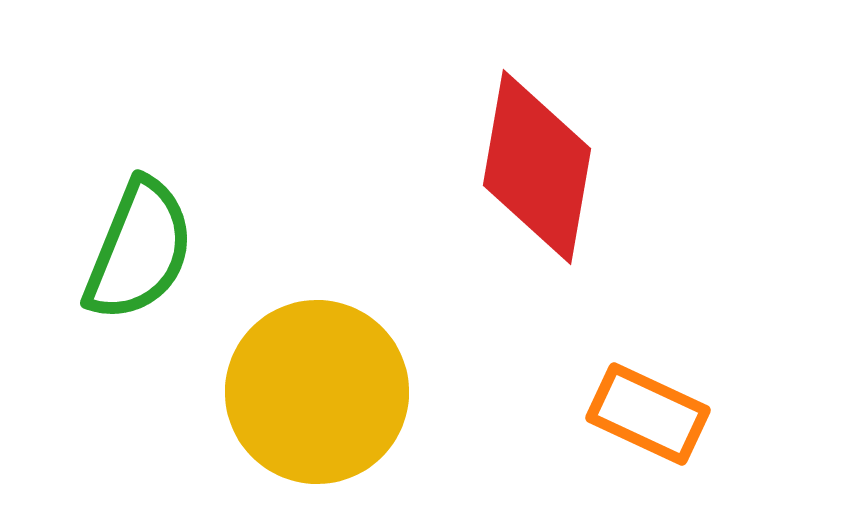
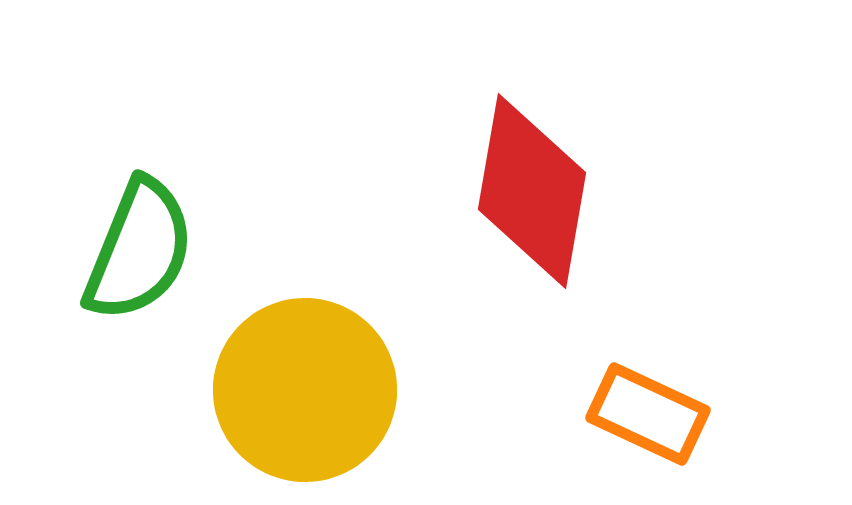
red diamond: moved 5 px left, 24 px down
yellow circle: moved 12 px left, 2 px up
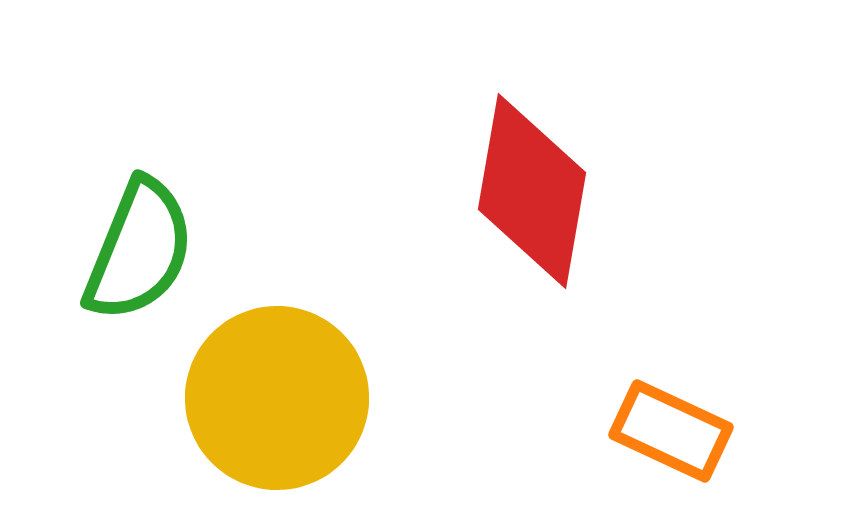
yellow circle: moved 28 px left, 8 px down
orange rectangle: moved 23 px right, 17 px down
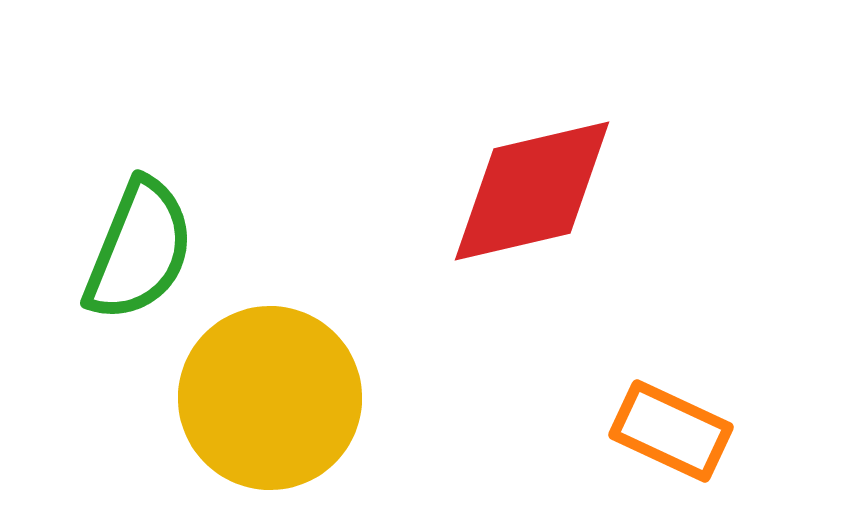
red diamond: rotated 67 degrees clockwise
yellow circle: moved 7 px left
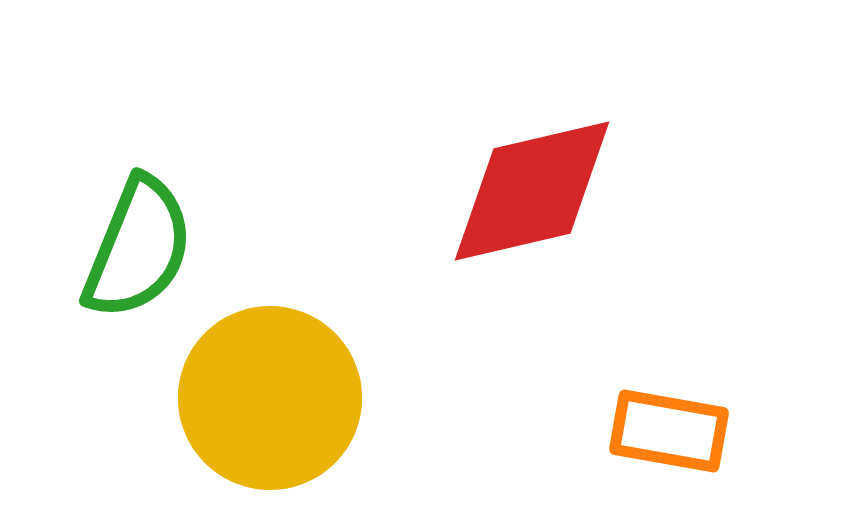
green semicircle: moved 1 px left, 2 px up
orange rectangle: moved 2 px left; rotated 15 degrees counterclockwise
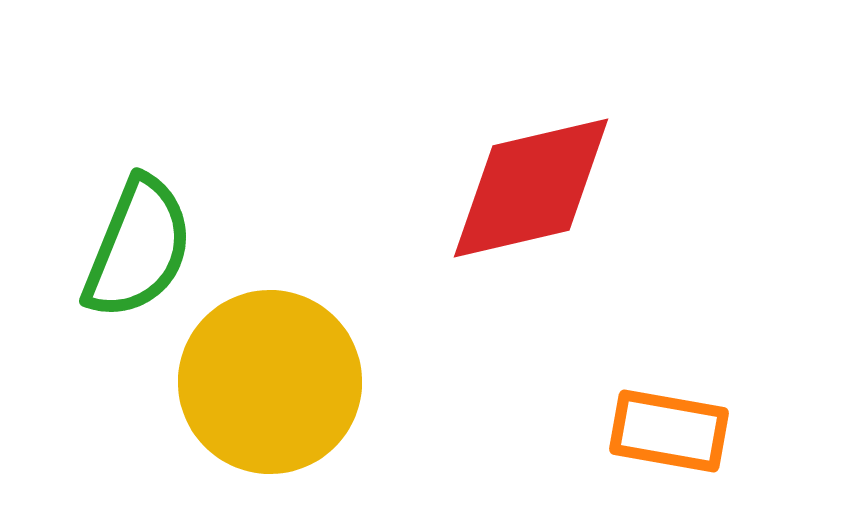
red diamond: moved 1 px left, 3 px up
yellow circle: moved 16 px up
